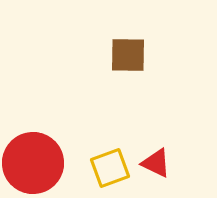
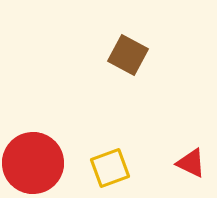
brown square: rotated 27 degrees clockwise
red triangle: moved 35 px right
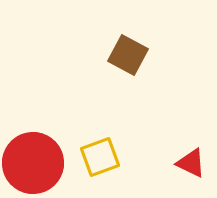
yellow square: moved 10 px left, 11 px up
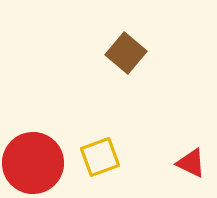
brown square: moved 2 px left, 2 px up; rotated 12 degrees clockwise
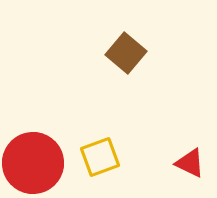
red triangle: moved 1 px left
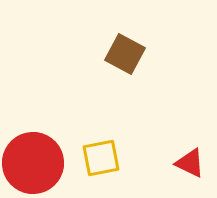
brown square: moved 1 px left, 1 px down; rotated 12 degrees counterclockwise
yellow square: moved 1 px right, 1 px down; rotated 9 degrees clockwise
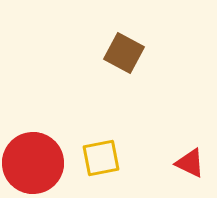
brown square: moved 1 px left, 1 px up
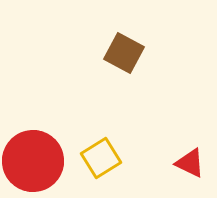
yellow square: rotated 21 degrees counterclockwise
red circle: moved 2 px up
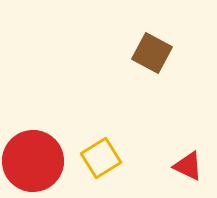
brown square: moved 28 px right
red triangle: moved 2 px left, 3 px down
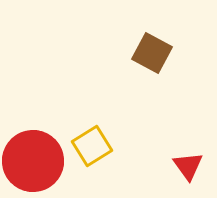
yellow square: moved 9 px left, 12 px up
red triangle: rotated 28 degrees clockwise
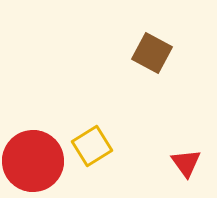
red triangle: moved 2 px left, 3 px up
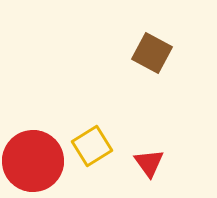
red triangle: moved 37 px left
